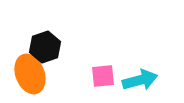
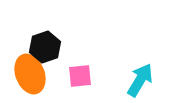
pink square: moved 23 px left
cyan arrow: rotated 44 degrees counterclockwise
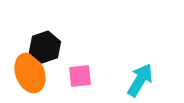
orange ellipse: moved 1 px up
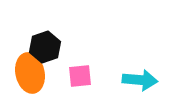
orange ellipse: rotated 9 degrees clockwise
cyan arrow: rotated 64 degrees clockwise
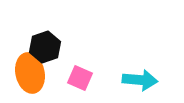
pink square: moved 2 px down; rotated 30 degrees clockwise
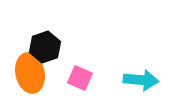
cyan arrow: moved 1 px right
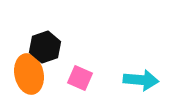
orange ellipse: moved 1 px left, 1 px down
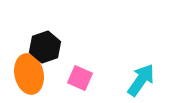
cyan arrow: rotated 60 degrees counterclockwise
